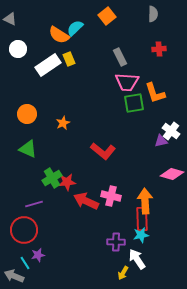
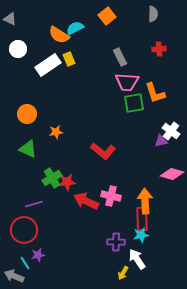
cyan semicircle: rotated 18 degrees clockwise
orange star: moved 7 px left, 9 px down; rotated 16 degrees clockwise
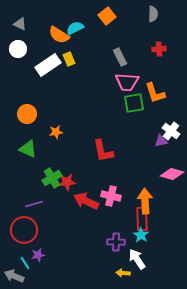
gray triangle: moved 10 px right, 5 px down
red L-shape: rotated 40 degrees clockwise
cyan star: rotated 28 degrees counterclockwise
yellow arrow: rotated 64 degrees clockwise
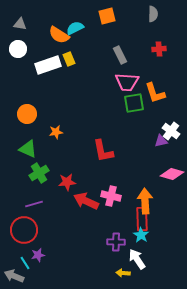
orange square: rotated 24 degrees clockwise
gray triangle: rotated 16 degrees counterclockwise
gray rectangle: moved 2 px up
white rectangle: rotated 15 degrees clockwise
green cross: moved 13 px left, 5 px up
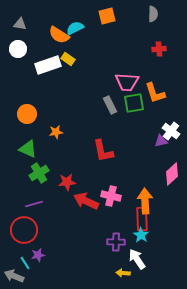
gray rectangle: moved 10 px left, 50 px down
yellow rectangle: moved 1 px left; rotated 32 degrees counterclockwise
pink diamond: rotated 60 degrees counterclockwise
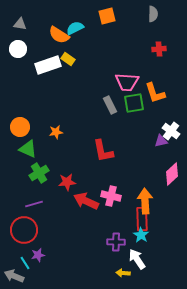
orange circle: moved 7 px left, 13 px down
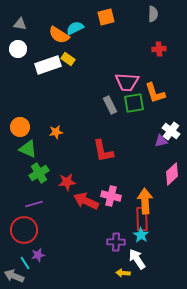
orange square: moved 1 px left, 1 px down
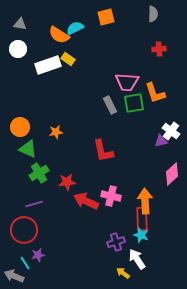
cyan star: rotated 14 degrees counterclockwise
purple cross: rotated 18 degrees counterclockwise
yellow arrow: rotated 32 degrees clockwise
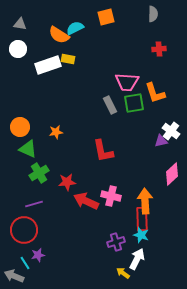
yellow rectangle: rotated 24 degrees counterclockwise
white arrow: rotated 60 degrees clockwise
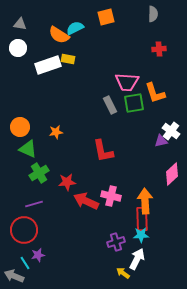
white circle: moved 1 px up
cyan star: rotated 21 degrees counterclockwise
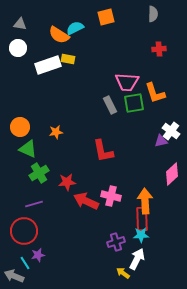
red circle: moved 1 px down
